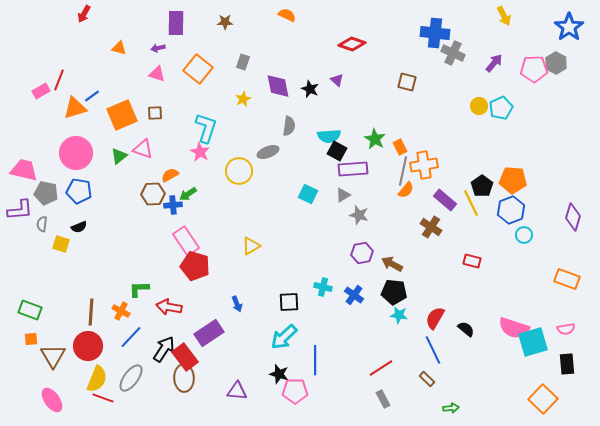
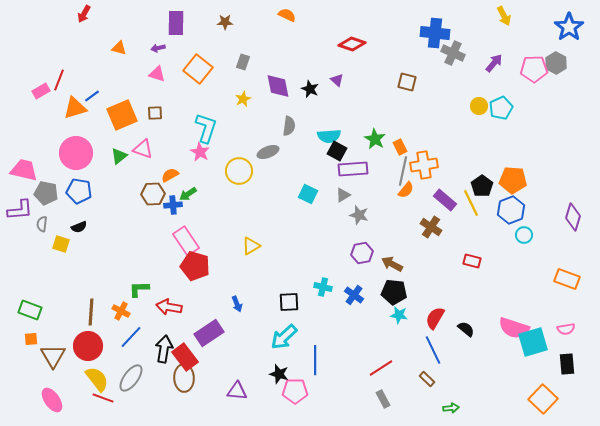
black arrow at (164, 349): rotated 24 degrees counterclockwise
yellow semicircle at (97, 379): rotated 60 degrees counterclockwise
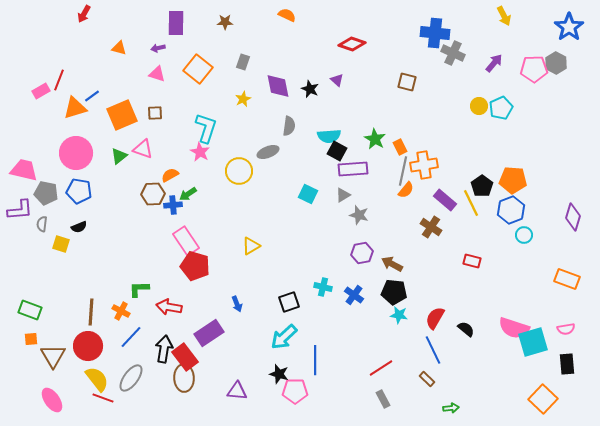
black square at (289, 302): rotated 15 degrees counterclockwise
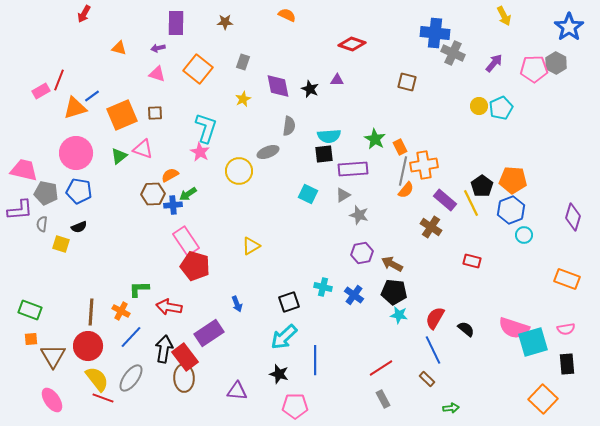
purple triangle at (337, 80): rotated 40 degrees counterclockwise
black square at (337, 151): moved 13 px left, 3 px down; rotated 36 degrees counterclockwise
pink pentagon at (295, 391): moved 15 px down
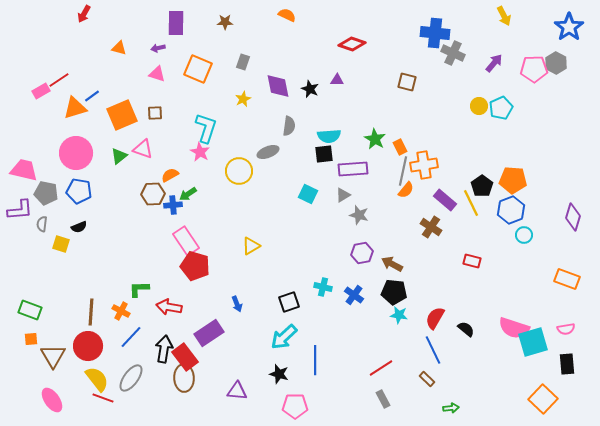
orange square at (198, 69): rotated 16 degrees counterclockwise
red line at (59, 80): rotated 35 degrees clockwise
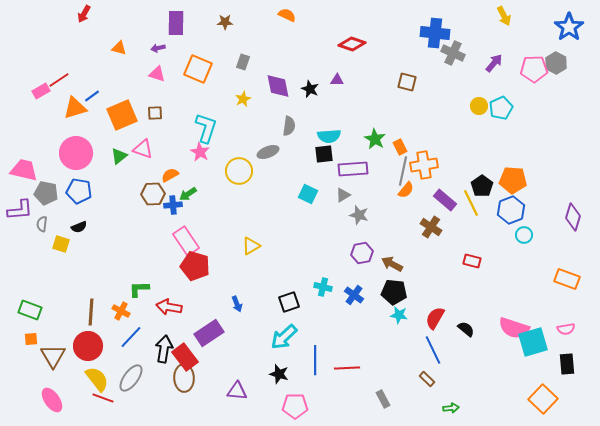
red line at (381, 368): moved 34 px left; rotated 30 degrees clockwise
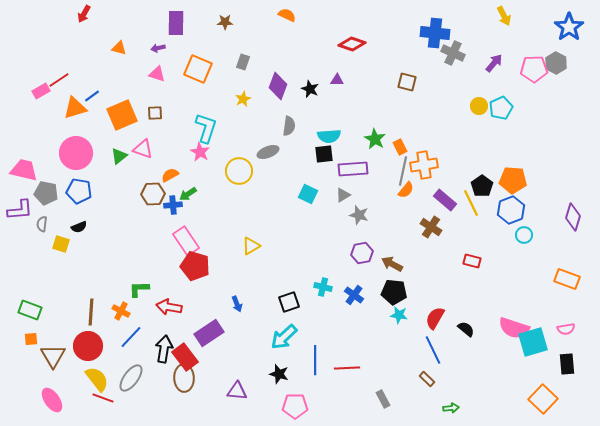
purple diamond at (278, 86): rotated 32 degrees clockwise
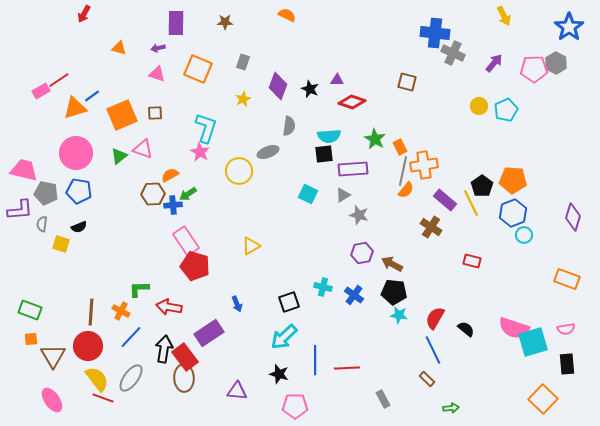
red diamond at (352, 44): moved 58 px down
cyan pentagon at (501, 108): moved 5 px right, 2 px down
blue hexagon at (511, 210): moved 2 px right, 3 px down
